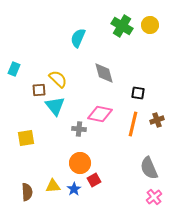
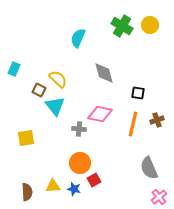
brown square: rotated 32 degrees clockwise
blue star: rotated 24 degrees counterclockwise
pink cross: moved 5 px right
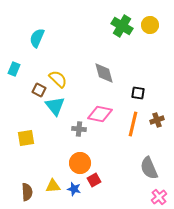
cyan semicircle: moved 41 px left
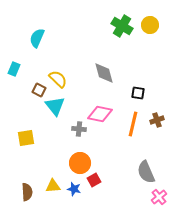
gray semicircle: moved 3 px left, 4 px down
